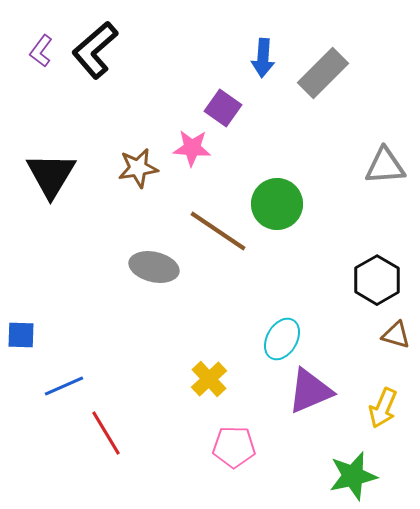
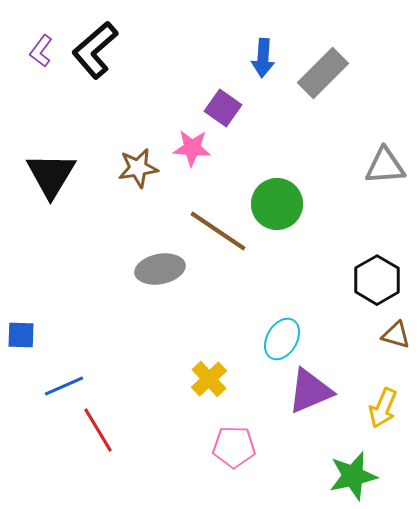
gray ellipse: moved 6 px right, 2 px down; rotated 24 degrees counterclockwise
red line: moved 8 px left, 3 px up
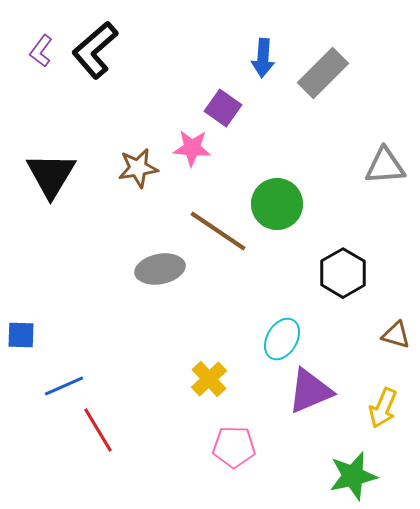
black hexagon: moved 34 px left, 7 px up
